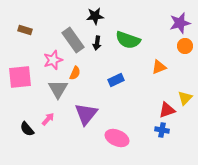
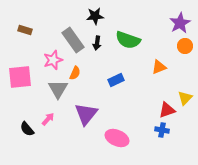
purple star: rotated 15 degrees counterclockwise
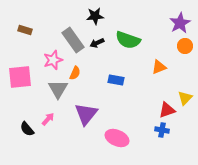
black arrow: rotated 56 degrees clockwise
blue rectangle: rotated 35 degrees clockwise
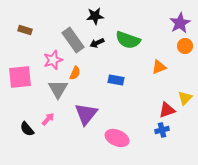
blue cross: rotated 24 degrees counterclockwise
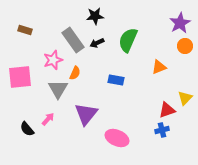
green semicircle: rotated 95 degrees clockwise
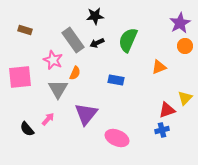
pink star: rotated 30 degrees counterclockwise
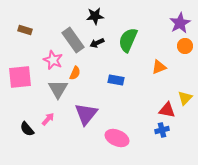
red triangle: rotated 30 degrees clockwise
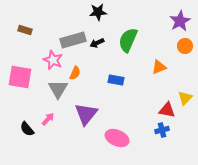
black star: moved 3 px right, 4 px up
purple star: moved 2 px up
gray rectangle: rotated 70 degrees counterclockwise
pink square: rotated 15 degrees clockwise
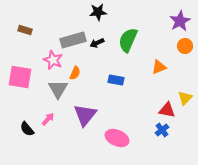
purple triangle: moved 1 px left, 1 px down
blue cross: rotated 24 degrees counterclockwise
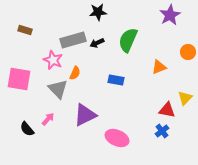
purple star: moved 10 px left, 6 px up
orange circle: moved 3 px right, 6 px down
pink square: moved 1 px left, 2 px down
gray triangle: rotated 15 degrees counterclockwise
purple triangle: rotated 25 degrees clockwise
blue cross: moved 1 px down
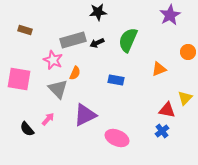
orange triangle: moved 2 px down
